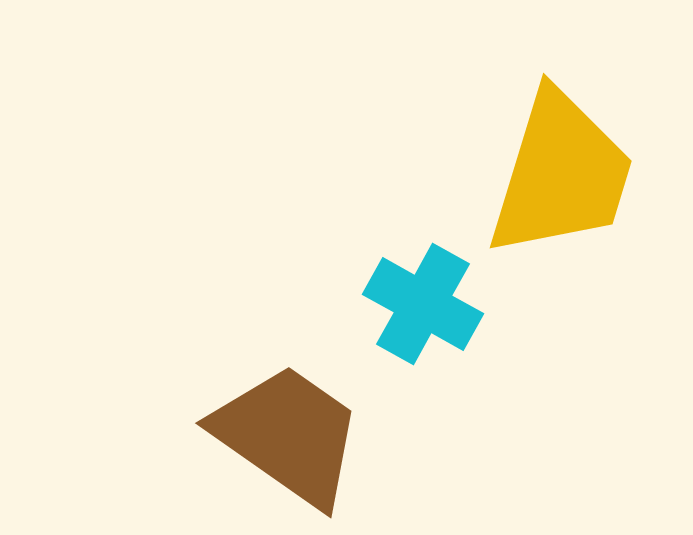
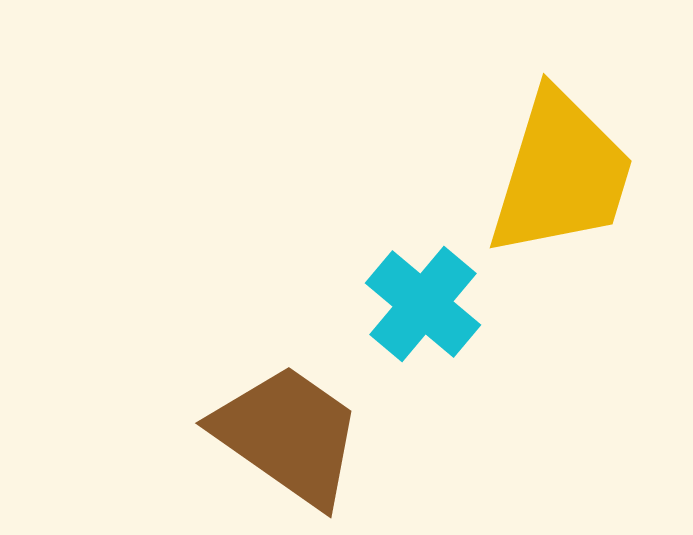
cyan cross: rotated 11 degrees clockwise
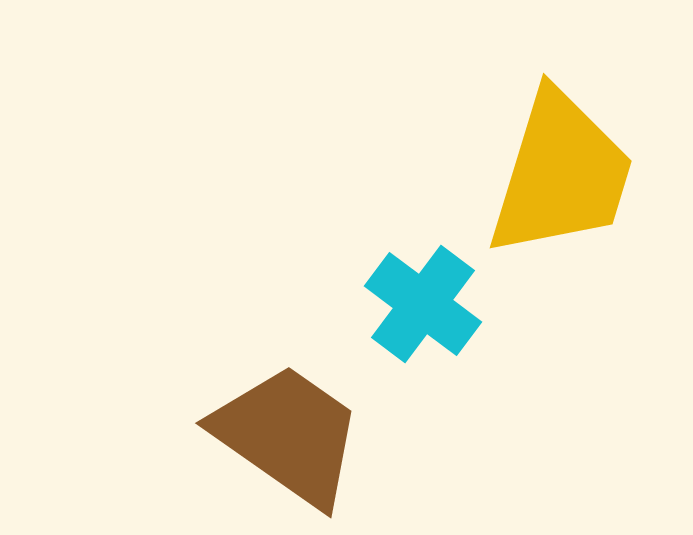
cyan cross: rotated 3 degrees counterclockwise
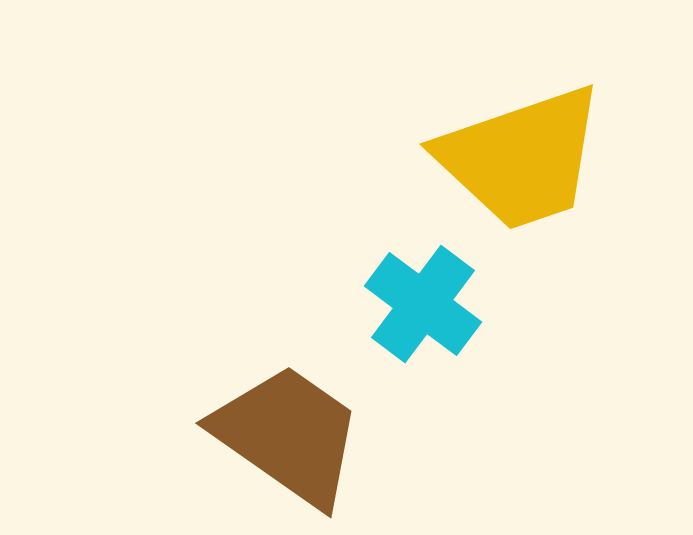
yellow trapezoid: moved 40 px left, 16 px up; rotated 54 degrees clockwise
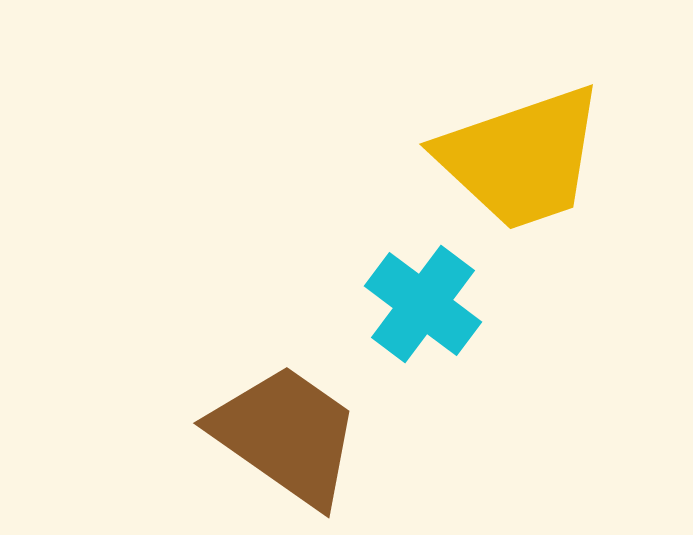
brown trapezoid: moved 2 px left
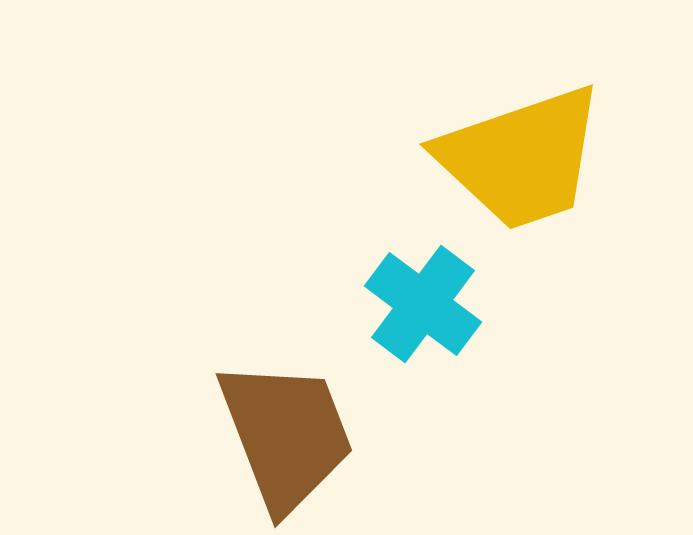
brown trapezoid: rotated 34 degrees clockwise
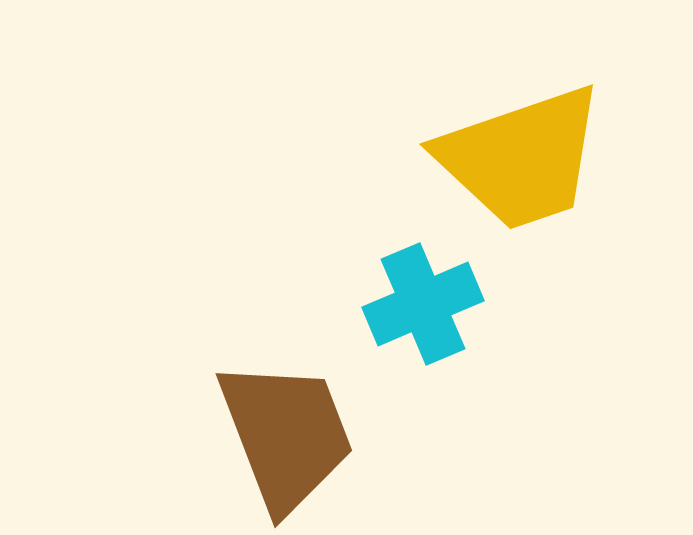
cyan cross: rotated 30 degrees clockwise
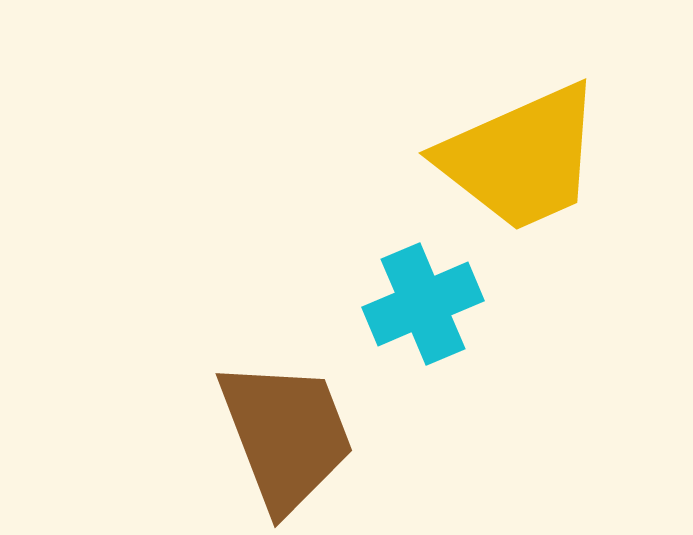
yellow trapezoid: rotated 5 degrees counterclockwise
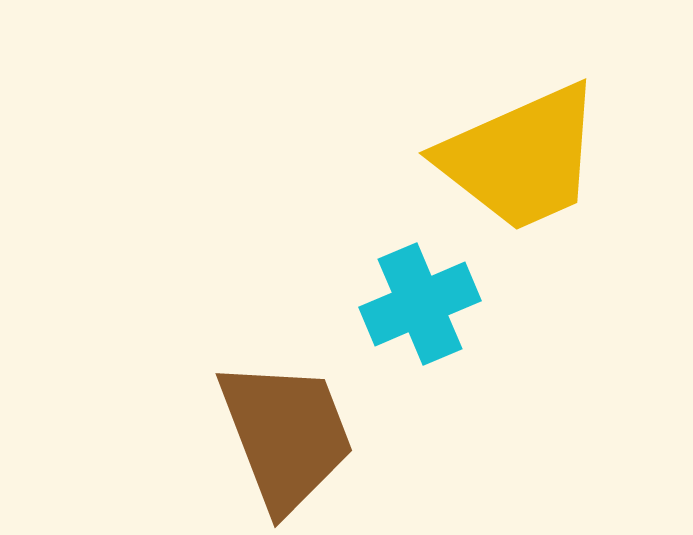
cyan cross: moved 3 px left
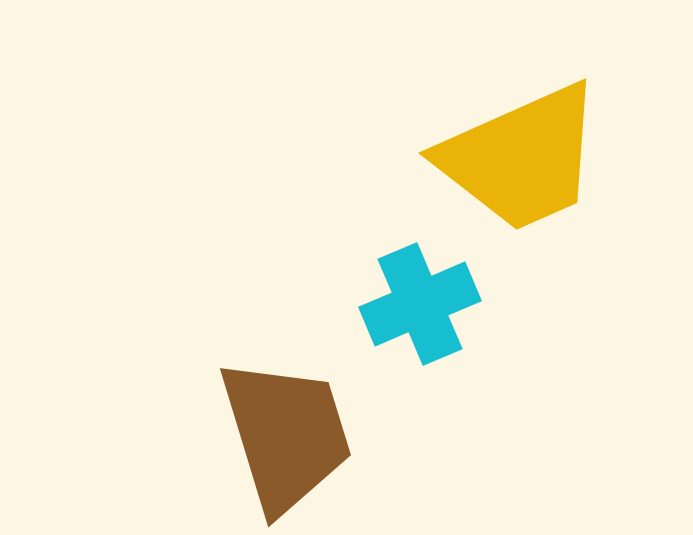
brown trapezoid: rotated 4 degrees clockwise
